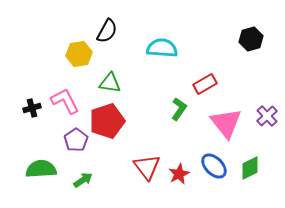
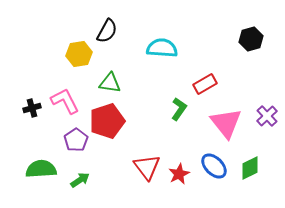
green arrow: moved 3 px left
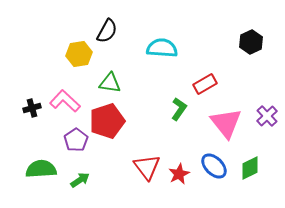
black hexagon: moved 3 px down; rotated 10 degrees counterclockwise
pink L-shape: rotated 20 degrees counterclockwise
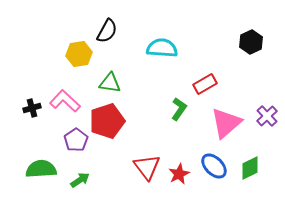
pink triangle: rotated 28 degrees clockwise
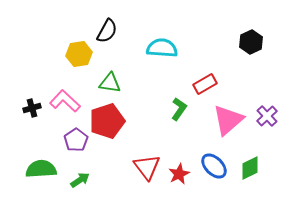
pink triangle: moved 2 px right, 3 px up
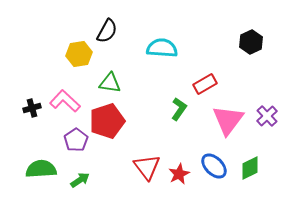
pink triangle: rotated 12 degrees counterclockwise
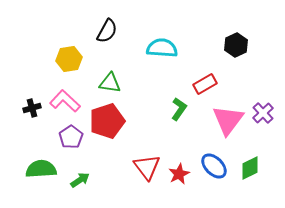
black hexagon: moved 15 px left, 3 px down
yellow hexagon: moved 10 px left, 5 px down
purple cross: moved 4 px left, 3 px up
purple pentagon: moved 5 px left, 3 px up
